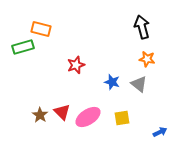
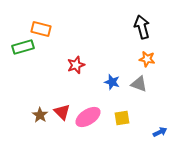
gray triangle: rotated 18 degrees counterclockwise
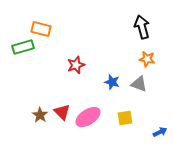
yellow square: moved 3 px right
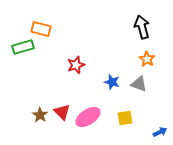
orange star: rotated 21 degrees clockwise
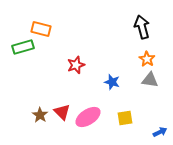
gray triangle: moved 11 px right, 4 px up; rotated 12 degrees counterclockwise
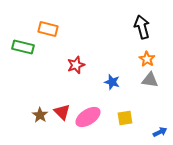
orange rectangle: moved 7 px right
green rectangle: rotated 30 degrees clockwise
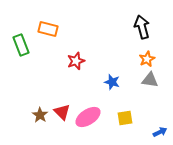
green rectangle: moved 2 px left, 2 px up; rotated 55 degrees clockwise
orange star: rotated 14 degrees clockwise
red star: moved 4 px up
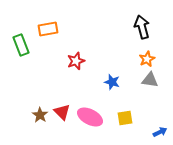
orange rectangle: rotated 24 degrees counterclockwise
pink ellipse: moved 2 px right; rotated 60 degrees clockwise
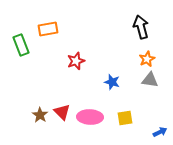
black arrow: moved 1 px left
pink ellipse: rotated 25 degrees counterclockwise
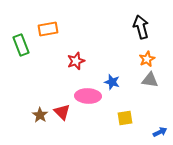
pink ellipse: moved 2 px left, 21 px up
